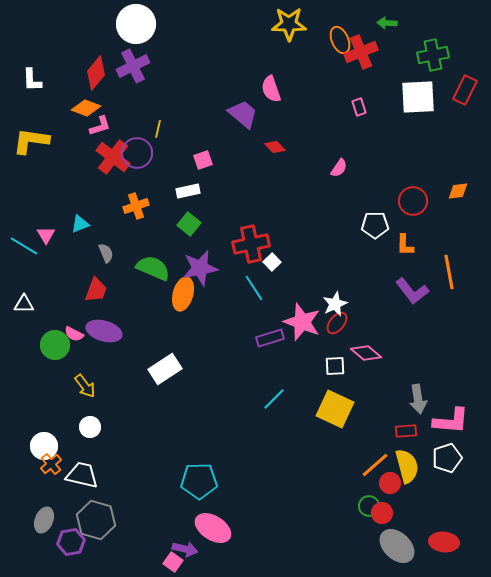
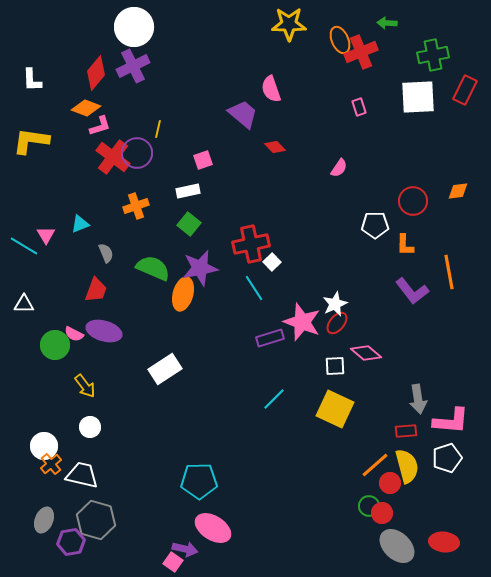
white circle at (136, 24): moved 2 px left, 3 px down
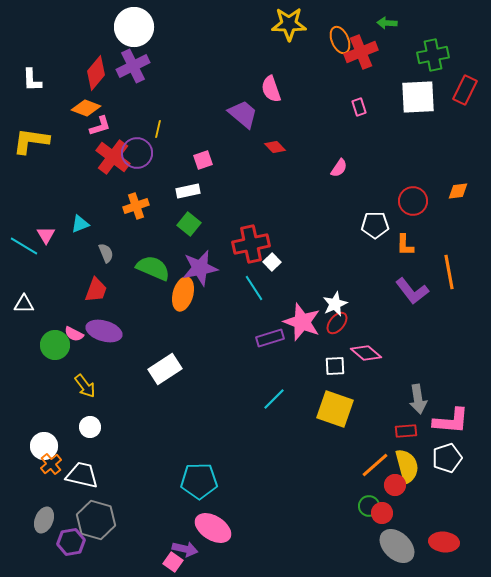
yellow square at (335, 409): rotated 6 degrees counterclockwise
red circle at (390, 483): moved 5 px right, 2 px down
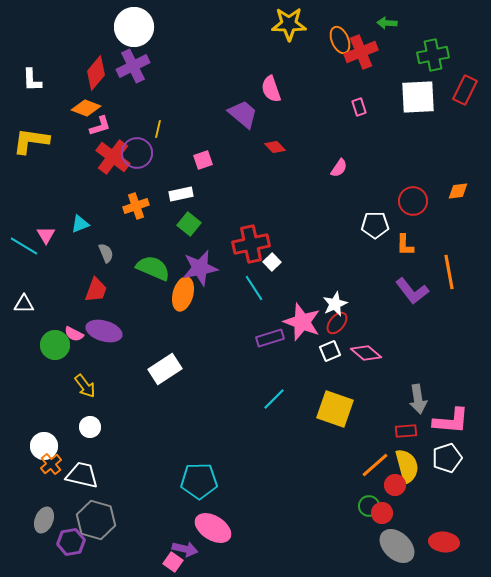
white rectangle at (188, 191): moved 7 px left, 3 px down
white square at (335, 366): moved 5 px left, 15 px up; rotated 20 degrees counterclockwise
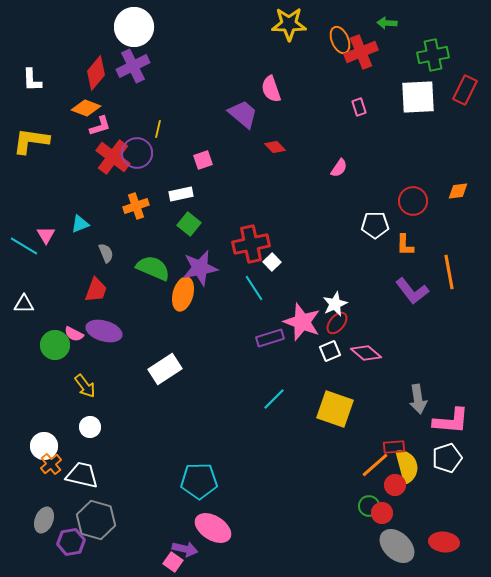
red rectangle at (406, 431): moved 12 px left, 16 px down
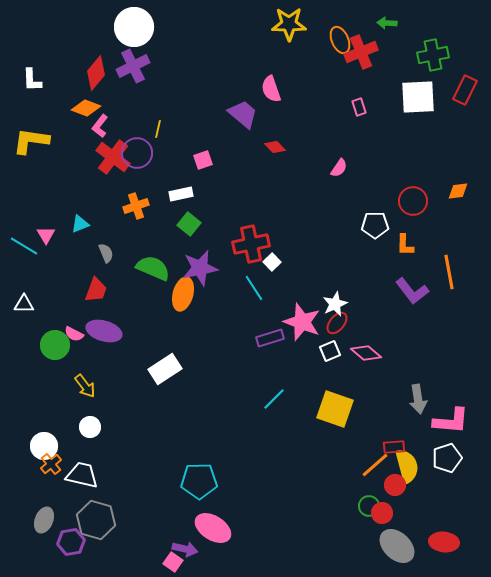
pink L-shape at (100, 126): rotated 145 degrees clockwise
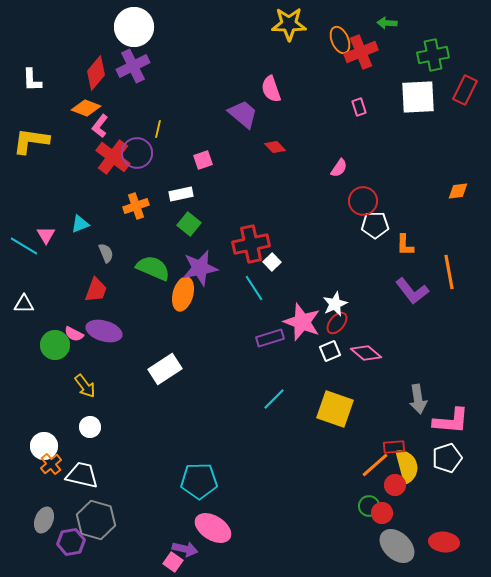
red circle at (413, 201): moved 50 px left
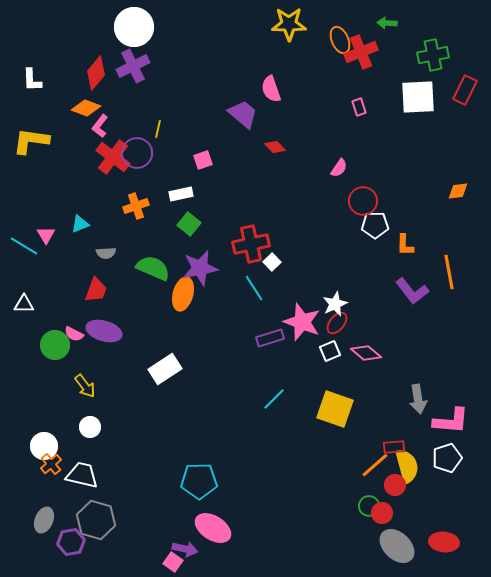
gray semicircle at (106, 253): rotated 108 degrees clockwise
